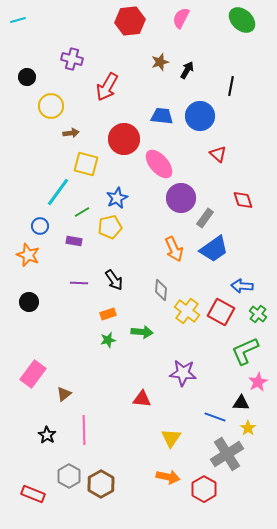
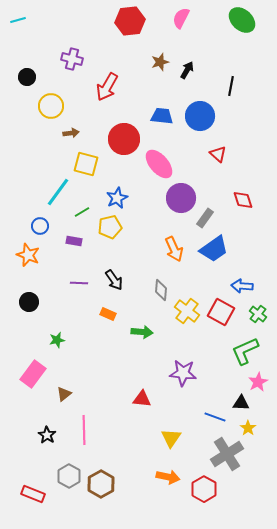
orange rectangle at (108, 314): rotated 42 degrees clockwise
green star at (108, 340): moved 51 px left
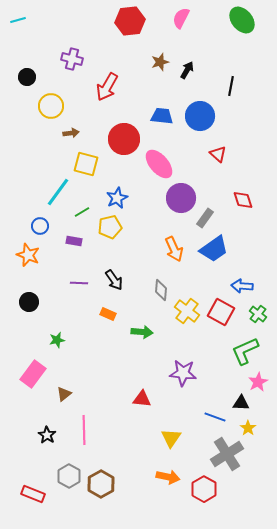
green ellipse at (242, 20): rotated 8 degrees clockwise
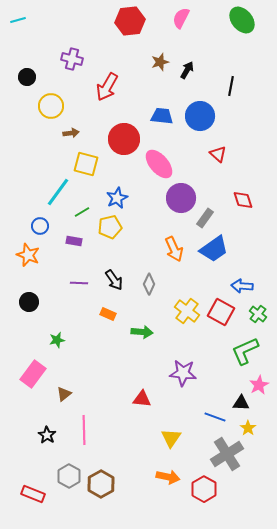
gray diamond at (161, 290): moved 12 px left, 6 px up; rotated 20 degrees clockwise
pink star at (258, 382): moved 1 px right, 3 px down
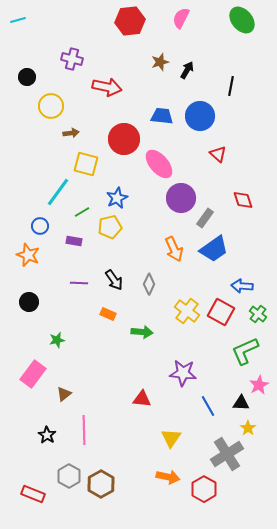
red arrow at (107, 87): rotated 108 degrees counterclockwise
blue line at (215, 417): moved 7 px left, 11 px up; rotated 40 degrees clockwise
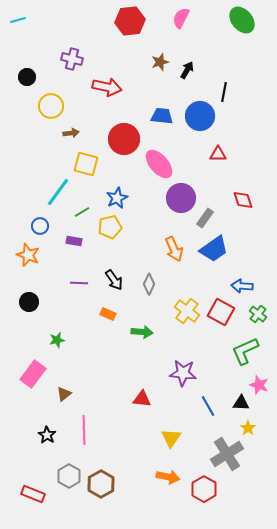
black line at (231, 86): moved 7 px left, 6 px down
red triangle at (218, 154): rotated 42 degrees counterclockwise
pink star at (259, 385): rotated 24 degrees counterclockwise
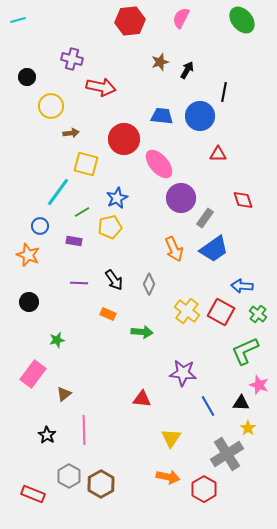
red arrow at (107, 87): moved 6 px left
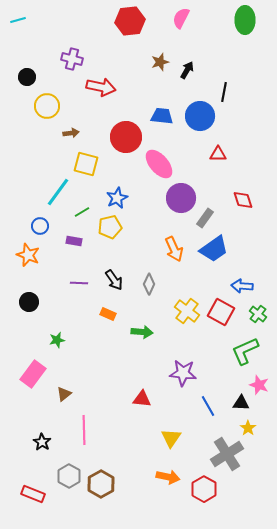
green ellipse at (242, 20): moved 3 px right; rotated 40 degrees clockwise
yellow circle at (51, 106): moved 4 px left
red circle at (124, 139): moved 2 px right, 2 px up
black star at (47, 435): moved 5 px left, 7 px down
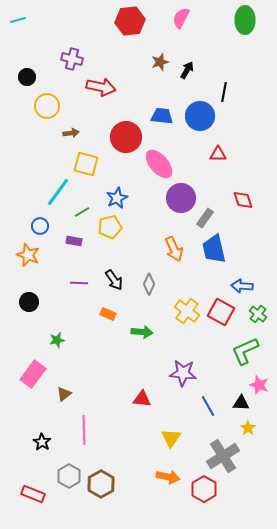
blue trapezoid at (214, 249): rotated 112 degrees clockwise
gray cross at (227, 454): moved 4 px left, 2 px down
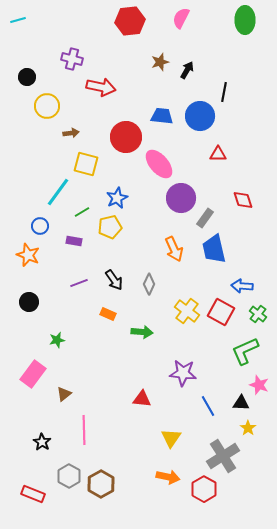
purple line at (79, 283): rotated 24 degrees counterclockwise
